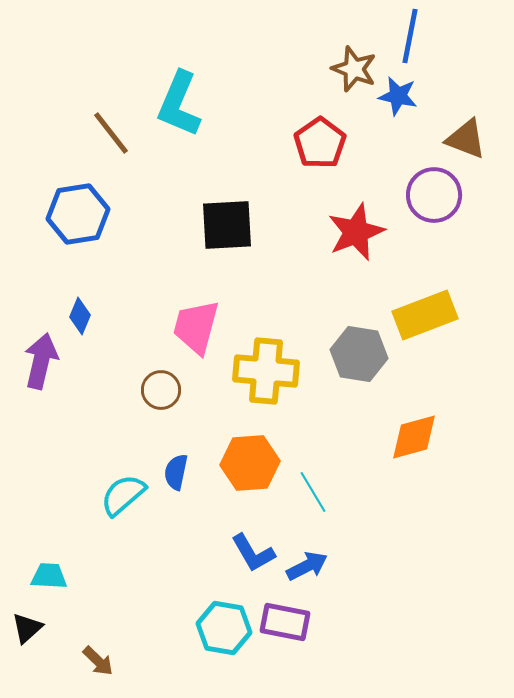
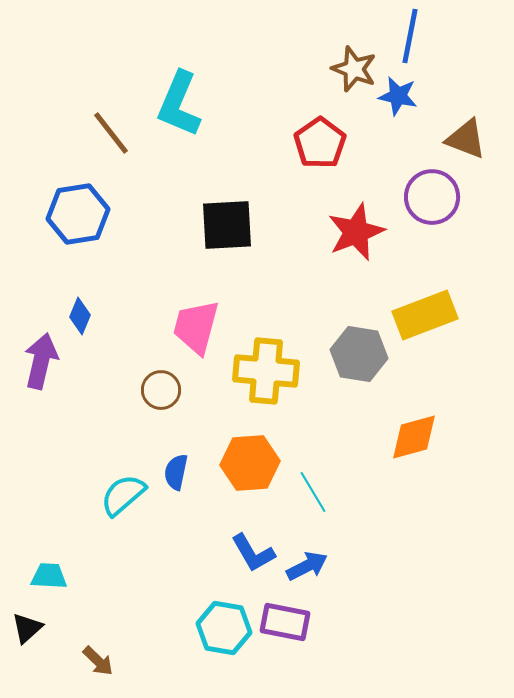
purple circle: moved 2 px left, 2 px down
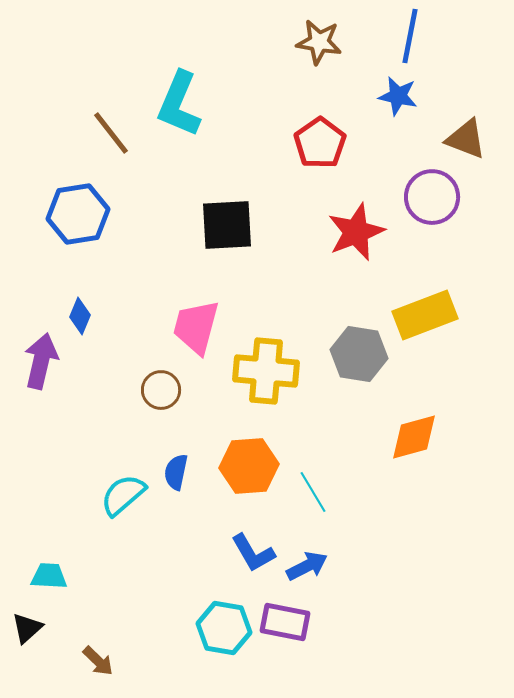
brown star: moved 35 px left, 27 px up; rotated 12 degrees counterclockwise
orange hexagon: moved 1 px left, 3 px down
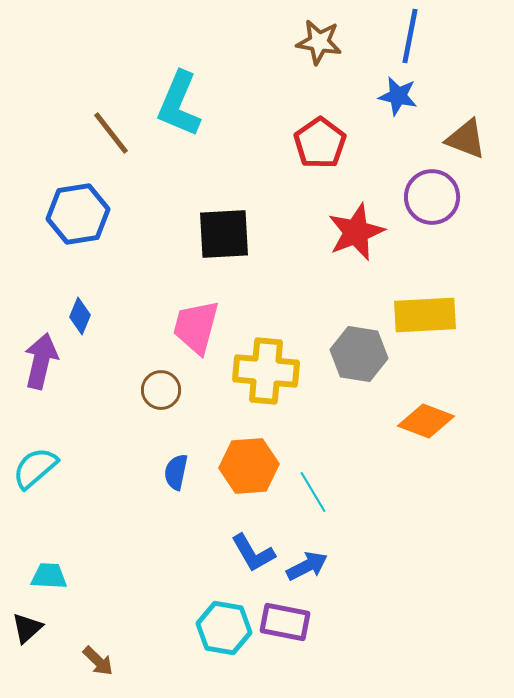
black square: moved 3 px left, 9 px down
yellow rectangle: rotated 18 degrees clockwise
orange diamond: moved 12 px right, 16 px up; rotated 36 degrees clockwise
cyan semicircle: moved 88 px left, 27 px up
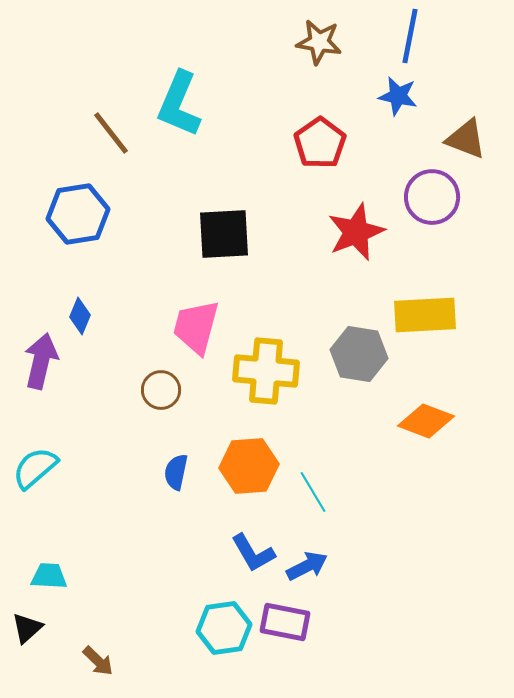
cyan hexagon: rotated 18 degrees counterclockwise
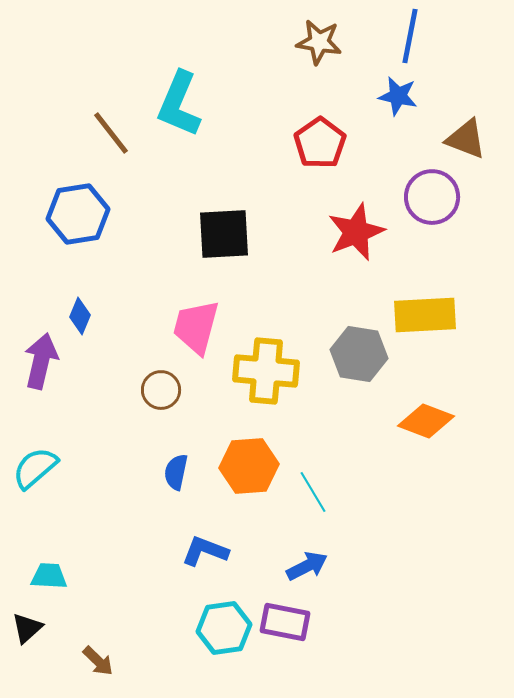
blue L-shape: moved 48 px left, 2 px up; rotated 141 degrees clockwise
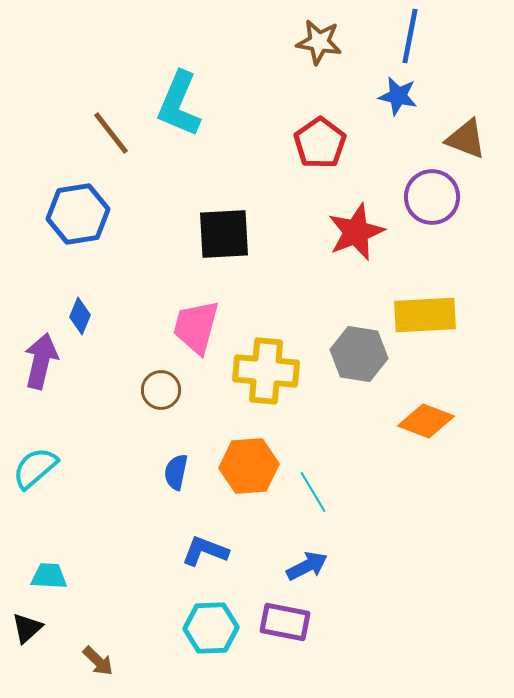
cyan hexagon: moved 13 px left; rotated 6 degrees clockwise
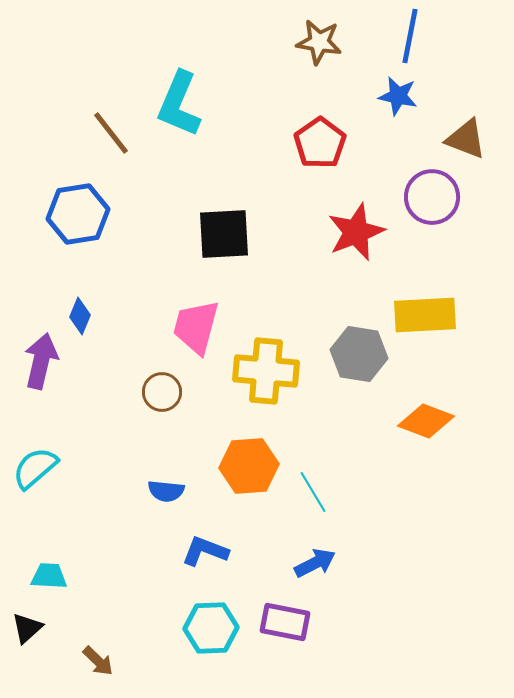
brown circle: moved 1 px right, 2 px down
blue semicircle: moved 10 px left, 19 px down; rotated 96 degrees counterclockwise
blue arrow: moved 8 px right, 3 px up
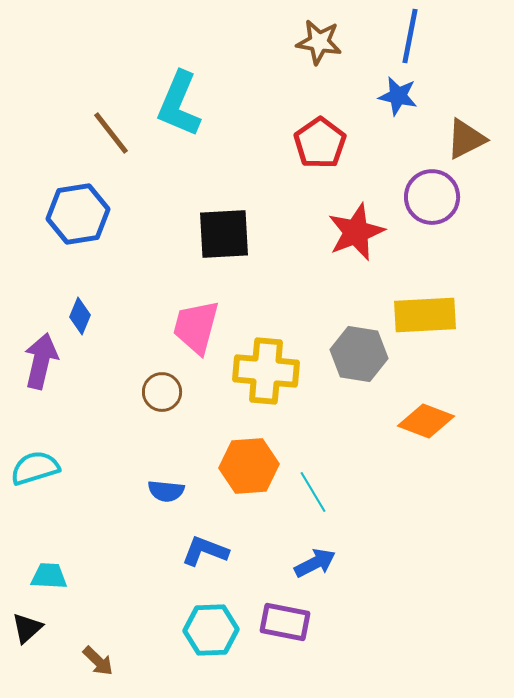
brown triangle: rotated 48 degrees counterclockwise
cyan semicircle: rotated 24 degrees clockwise
cyan hexagon: moved 2 px down
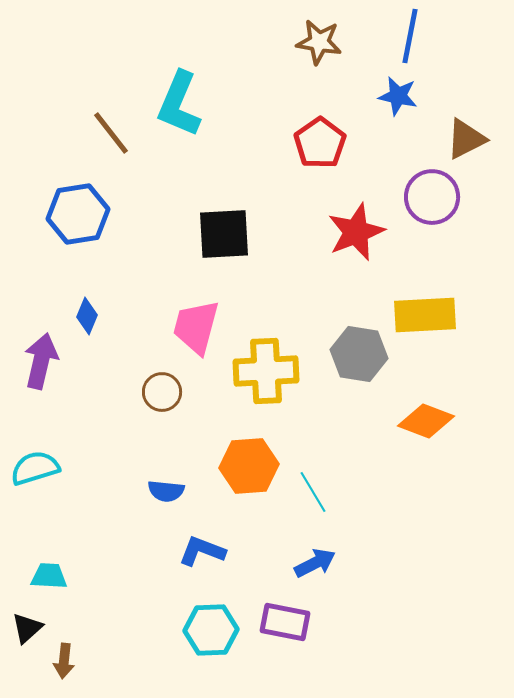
blue diamond: moved 7 px right
yellow cross: rotated 8 degrees counterclockwise
blue L-shape: moved 3 px left
brown arrow: moved 34 px left; rotated 52 degrees clockwise
